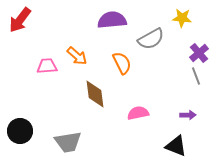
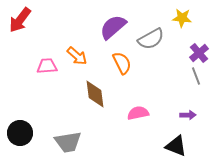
purple semicircle: moved 1 px right, 7 px down; rotated 36 degrees counterclockwise
black circle: moved 2 px down
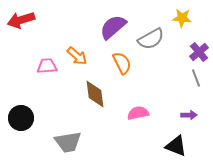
red arrow: moved 1 px right; rotated 36 degrees clockwise
purple cross: moved 1 px up
gray line: moved 2 px down
purple arrow: moved 1 px right
black circle: moved 1 px right, 15 px up
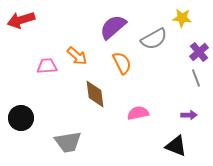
gray semicircle: moved 3 px right
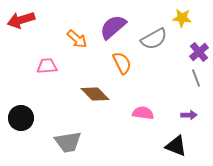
orange arrow: moved 17 px up
brown diamond: rotated 36 degrees counterclockwise
pink semicircle: moved 5 px right; rotated 20 degrees clockwise
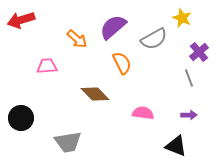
yellow star: rotated 18 degrees clockwise
gray line: moved 7 px left
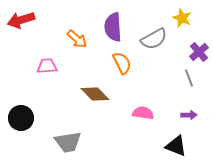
purple semicircle: rotated 52 degrees counterclockwise
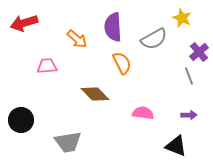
red arrow: moved 3 px right, 3 px down
gray line: moved 2 px up
black circle: moved 2 px down
